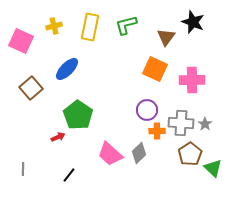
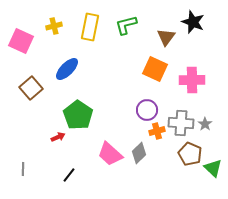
orange cross: rotated 14 degrees counterclockwise
brown pentagon: rotated 15 degrees counterclockwise
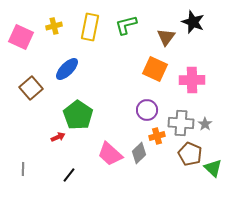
pink square: moved 4 px up
orange cross: moved 5 px down
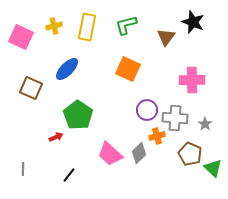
yellow rectangle: moved 3 px left
orange square: moved 27 px left
brown square: rotated 25 degrees counterclockwise
gray cross: moved 6 px left, 5 px up
red arrow: moved 2 px left
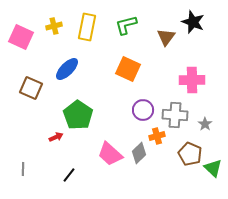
purple circle: moved 4 px left
gray cross: moved 3 px up
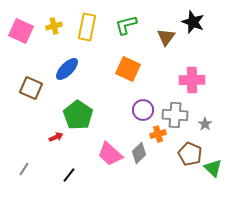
pink square: moved 6 px up
orange cross: moved 1 px right, 2 px up
gray line: moved 1 px right; rotated 32 degrees clockwise
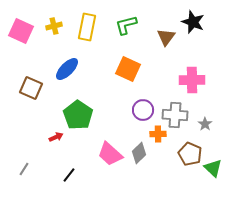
orange cross: rotated 14 degrees clockwise
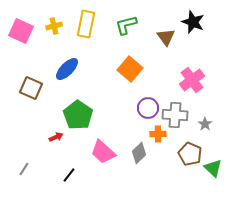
yellow rectangle: moved 1 px left, 3 px up
brown triangle: rotated 12 degrees counterclockwise
orange square: moved 2 px right; rotated 15 degrees clockwise
pink cross: rotated 35 degrees counterclockwise
purple circle: moved 5 px right, 2 px up
pink trapezoid: moved 7 px left, 2 px up
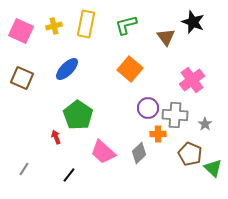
brown square: moved 9 px left, 10 px up
red arrow: rotated 88 degrees counterclockwise
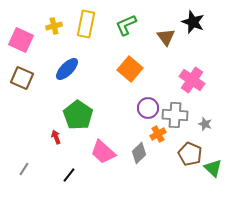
green L-shape: rotated 10 degrees counterclockwise
pink square: moved 9 px down
pink cross: rotated 20 degrees counterclockwise
gray star: rotated 16 degrees counterclockwise
orange cross: rotated 28 degrees counterclockwise
